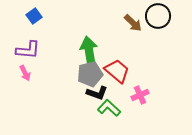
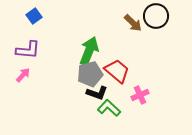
black circle: moved 2 px left
green arrow: rotated 32 degrees clockwise
pink arrow: moved 2 px left, 2 px down; rotated 112 degrees counterclockwise
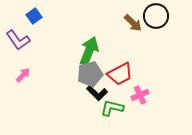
purple L-shape: moved 10 px left, 10 px up; rotated 50 degrees clockwise
red trapezoid: moved 3 px right, 3 px down; rotated 112 degrees clockwise
black L-shape: rotated 25 degrees clockwise
green L-shape: moved 3 px right; rotated 30 degrees counterclockwise
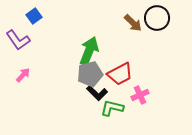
black circle: moved 1 px right, 2 px down
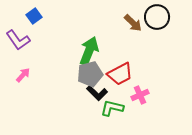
black circle: moved 1 px up
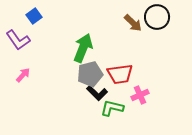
green arrow: moved 6 px left, 3 px up
red trapezoid: rotated 20 degrees clockwise
